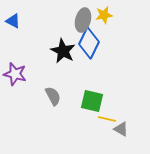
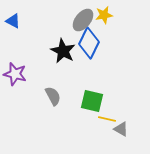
gray ellipse: rotated 25 degrees clockwise
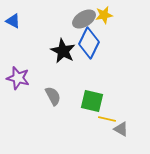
gray ellipse: moved 1 px right, 1 px up; rotated 20 degrees clockwise
purple star: moved 3 px right, 4 px down
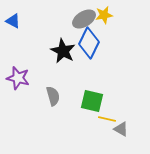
gray semicircle: rotated 12 degrees clockwise
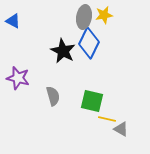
gray ellipse: moved 2 px up; rotated 50 degrees counterclockwise
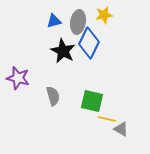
gray ellipse: moved 6 px left, 5 px down
blue triangle: moved 41 px right; rotated 42 degrees counterclockwise
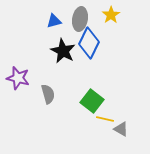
yellow star: moved 7 px right; rotated 24 degrees counterclockwise
gray ellipse: moved 2 px right, 3 px up
gray semicircle: moved 5 px left, 2 px up
green square: rotated 25 degrees clockwise
yellow line: moved 2 px left
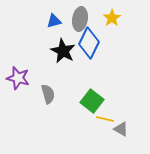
yellow star: moved 1 px right, 3 px down
